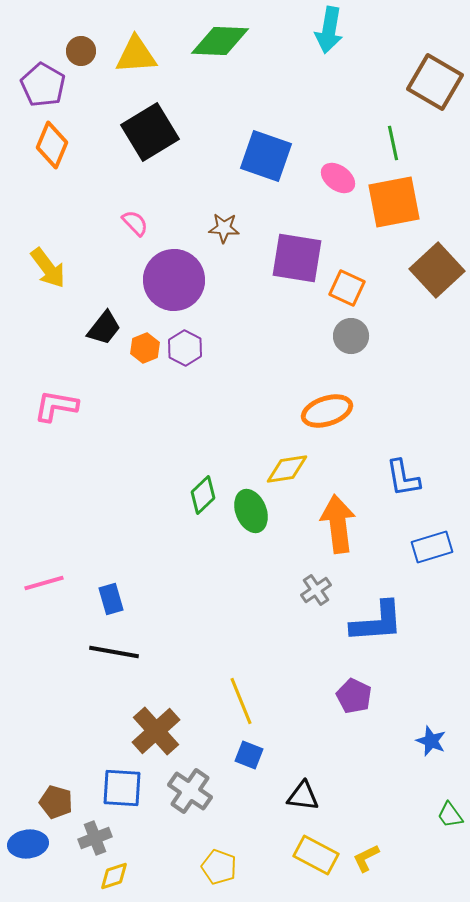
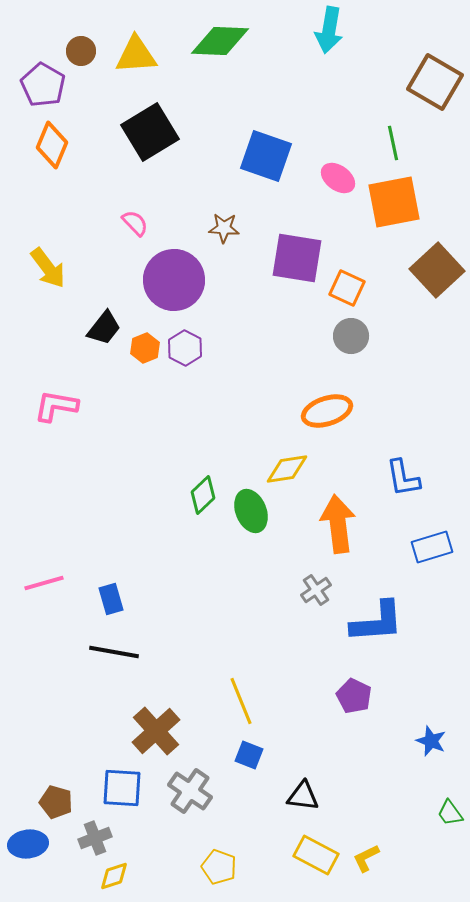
green trapezoid at (450, 815): moved 2 px up
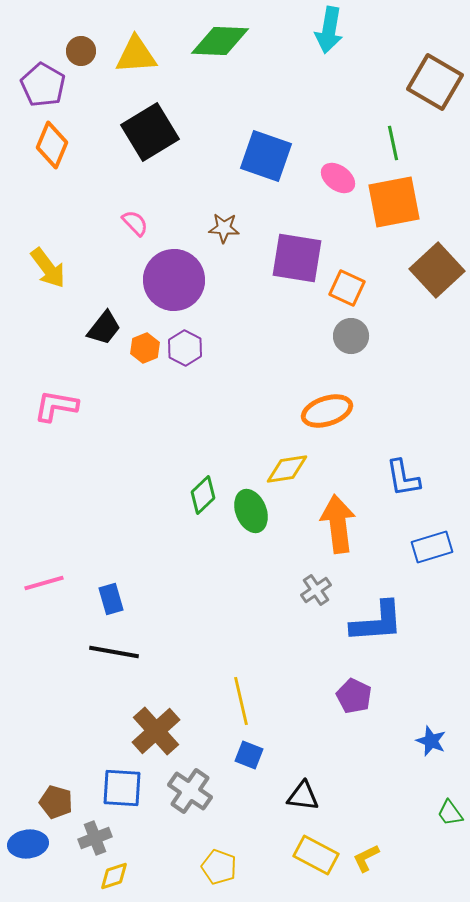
yellow line at (241, 701): rotated 9 degrees clockwise
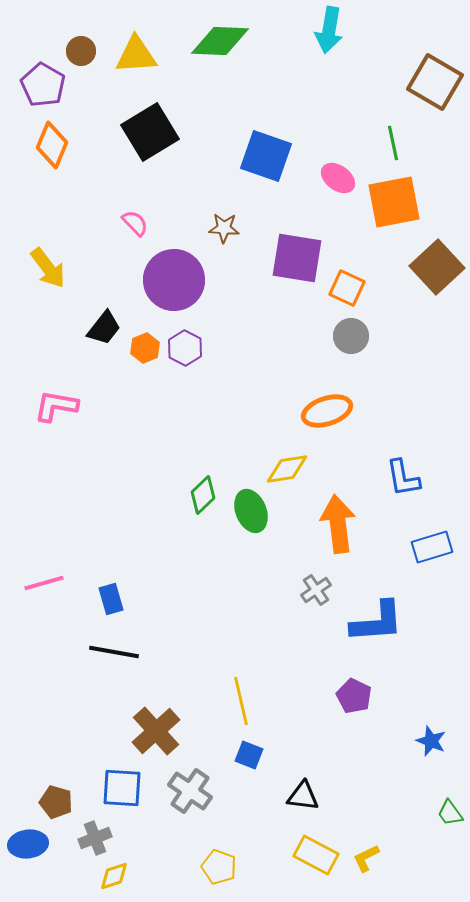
brown square at (437, 270): moved 3 px up
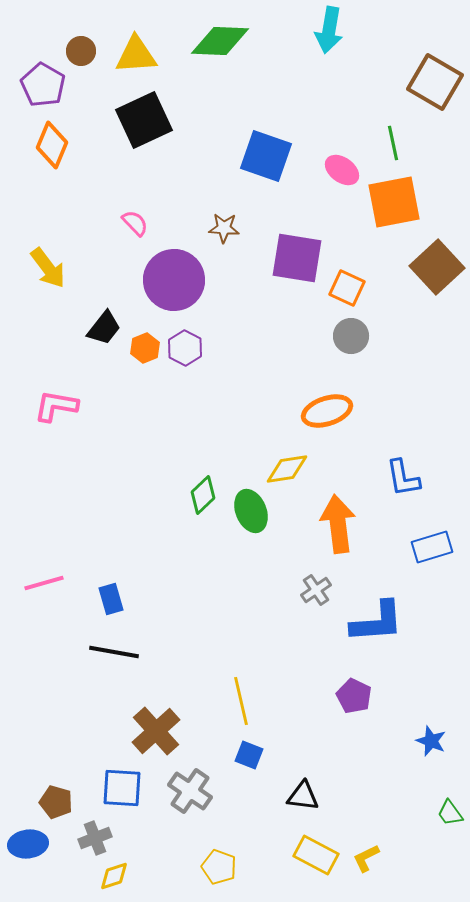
black square at (150, 132): moved 6 px left, 12 px up; rotated 6 degrees clockwise
pink ellipse at (338, 178): moved 4 px right, 8 px up
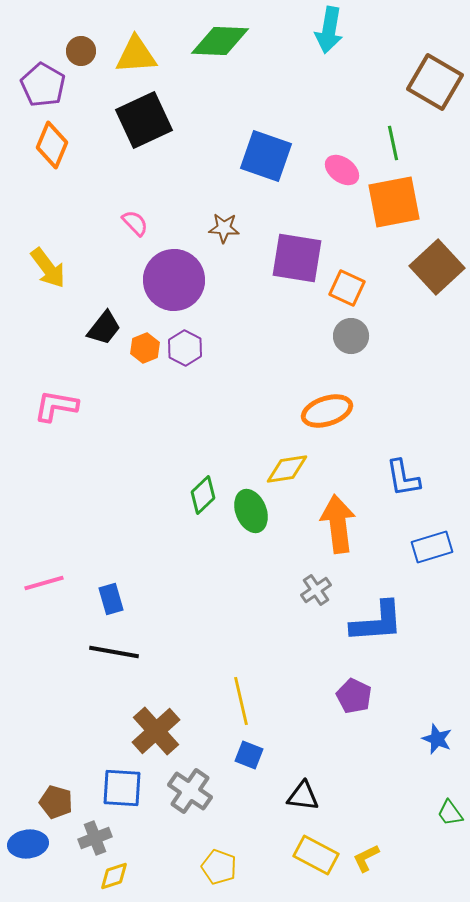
blue star at (431, 741): moved 6 px right, 2 px up
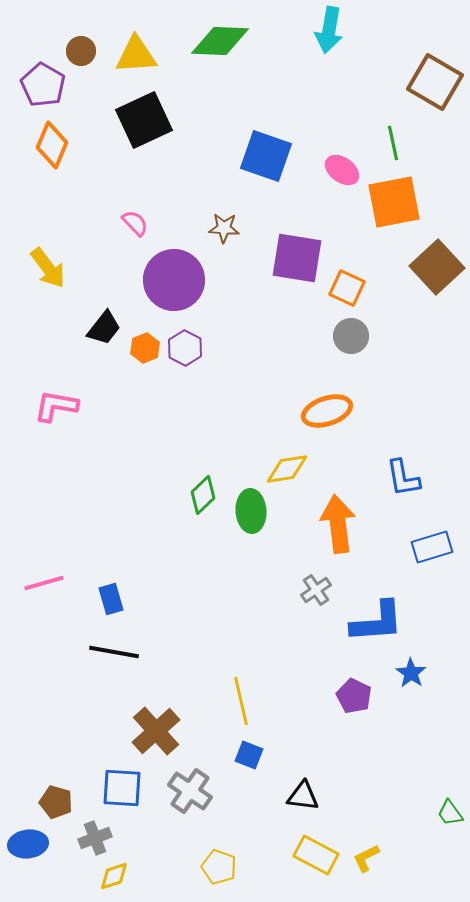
green ellipse at (251, 511): rotated 18 degrees clockwise
blue star at (437, 739): moved 26 px left, 66 px up; rotated 12 degrees clockwise
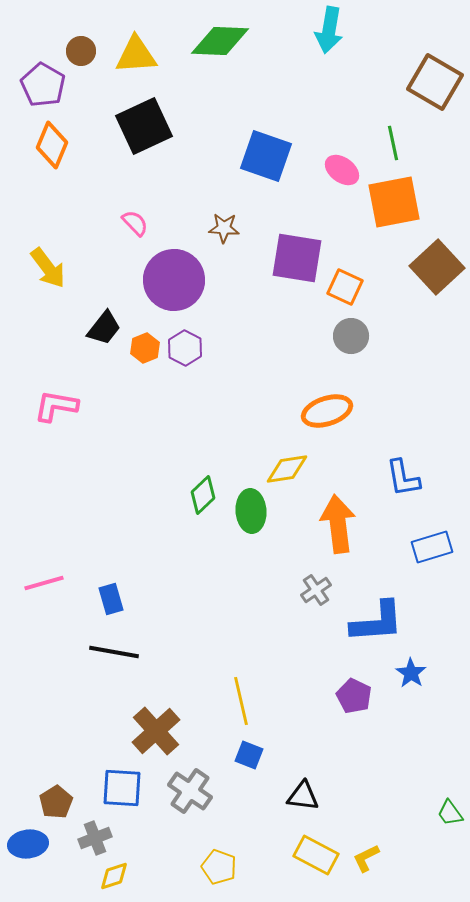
black square at (144, 120): moved 6 px down
orange square at (347, 288): moved 2 px left, 1 px up
brown pentagon at (56, 802): rotated 24 degrees clockwise
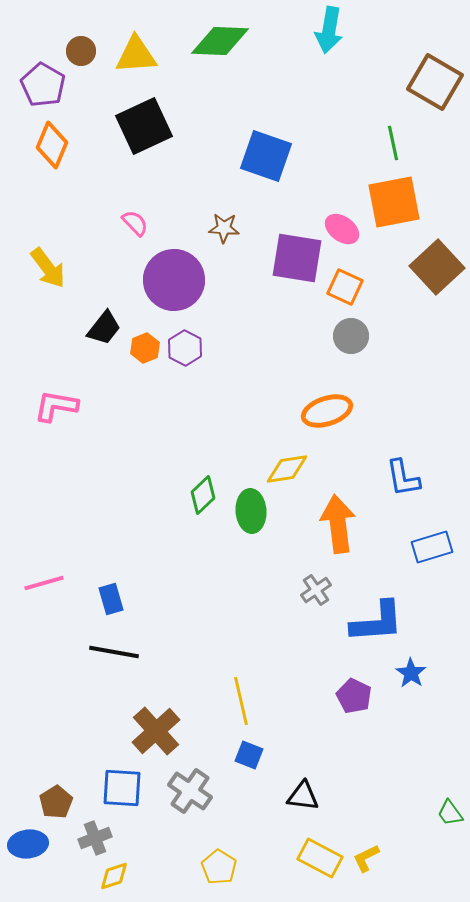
pink ellipse at (342, 170): moved 59 px down
yellow rectangle at (316, 855): moved 4 px right, 3 px down
yellow pentagon at (219, 867): rotated 12 degrees clockwise
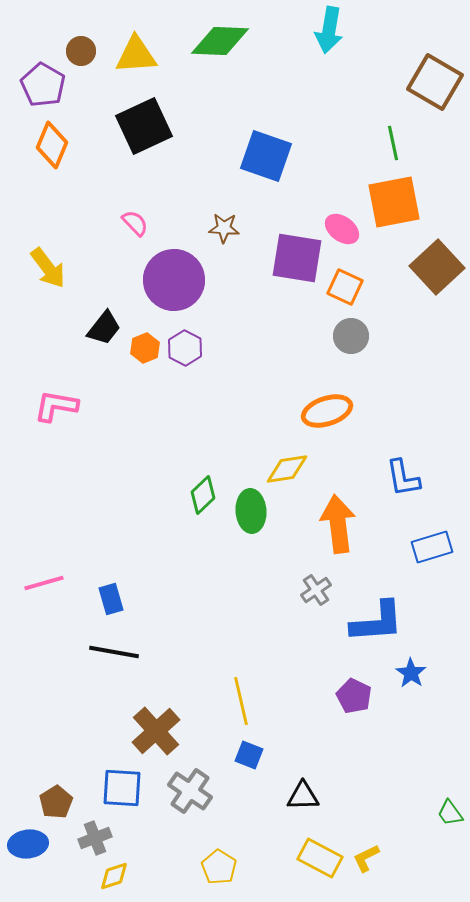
black triangle at (303, 796): rotated 8 degrees counterclockwise
